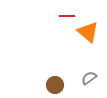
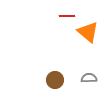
gray semicircle: rotated 35 degrees clockwise
brown circle: moved 5 px up
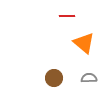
orange triangle: moved 4 px left, 11 px down
brown circle: moved 1 px left, 2 px up
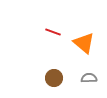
red line: moved 14 px left, 16 px down; rotated 21 degrees clockwise
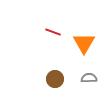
orange triangle: rotated 20 degrees clockwise
brown circle: moved 1 px right, 1 px down
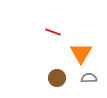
orange triangle: moved 3 px left, 10 px down
brown circle: moved 2 px right, 1 px up
